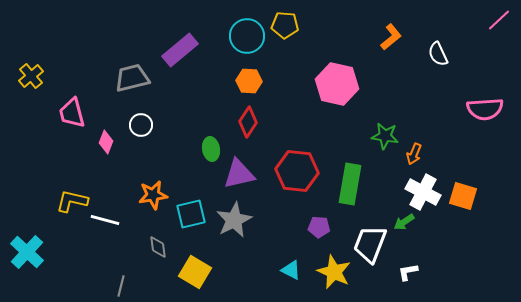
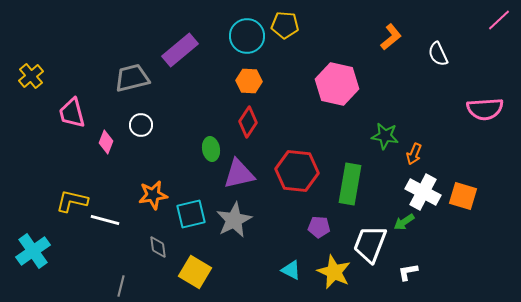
cyan cross: moved 6 px right, 1 px up; rotated 12 degrees clockwise
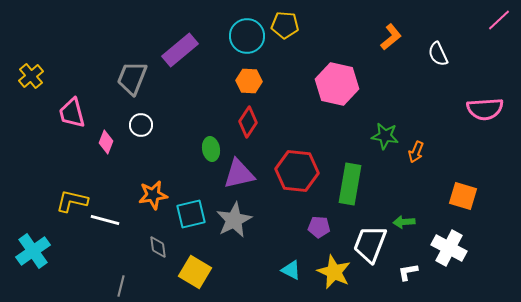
gray trapezoid: rotated 54 degrees counterclockwise
orange arrow: moved 2 px right, 2 px up
white cross: moved 26 px right, 56 px down
green arrow: rotated 30 degrees clockwise
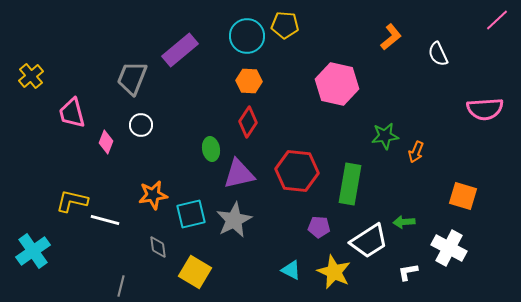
pink line: moved 2 px left
green star: rotated 16 degrees counterclockwise
white trapezoid: moved 1 px left, 3 px up; rotated 144 degrees counterclockwise
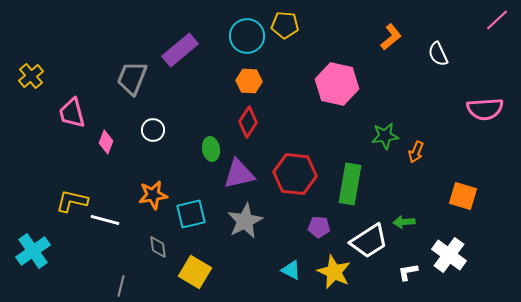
white circle: moved 12 px right, 5 px down
red hexagon: moved 2 px left, 3 px down
gray star: moved 11 px right, 1 px down
white cross: moved 7 px down; rotated 8 degrees clockwise
